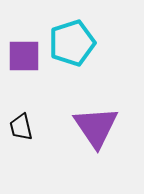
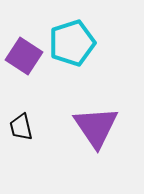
purple square: rotated 33 degrees clockwise
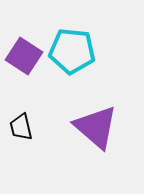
cyan pentagon: moved 8 px down; rotated 24 degrees clockwise
purple triangle: rotated 15 degrees counterclockwise
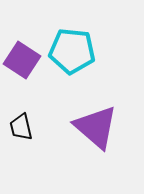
purple square: moved 2 px left, 4 px down
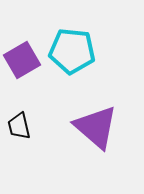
purple square: rotated 27 degrees clockwise
black trapezoid: moved 2 px left, 1 px up
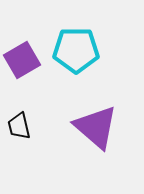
cyan pentagon: moved 4 px right, 1 px up; rotated 6 degrees counterclockwise
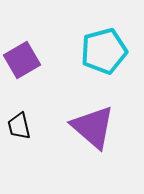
cyan pentagon: moved 28 px right, 1 px down; rotated 15 degrees counterclockwise
purple triangle: moved 3 px left
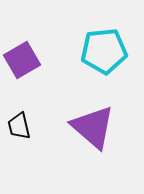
cyan pentagon: rotated 9 degrees clockwise
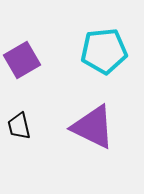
purple triangle: rotated 15 degrees counterclockwise
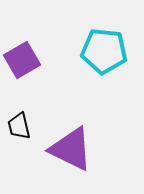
cyan pentagon: rotated 12 degrees clockwise
purple triangle: moved 22 px left, 22 px down
